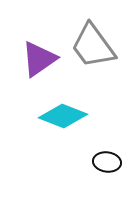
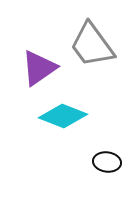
gray trapezoid: moved 1 px left, 1 px up
purple triangle: moved 9 px down
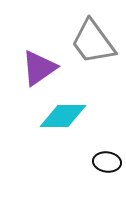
gray trapezoid: moved 1 px right, 3 px up
cyan diamond: rotated 21 degrees counterclockwise
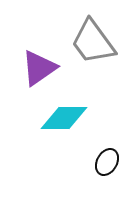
cyan diamond: moved 1 px right, 2 px down
black ellipse: rotated 68 degrees counterclockwise
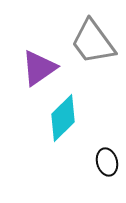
cyan diamond: moved 1 px left; rotated 45 degrees counterclockwise
black ellipse: rotated 44 degrees counterclockwise
